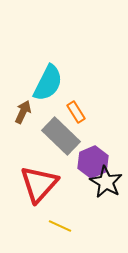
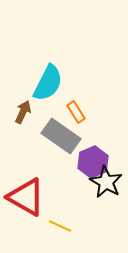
gray rectangle: rotated 9 degrees counterclockwise
red triangle: moved 13 px left, 13 px down; rotated 42 degrees counterclockwise
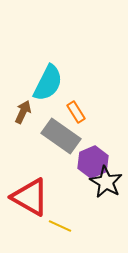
red triangle: moved 4 px right
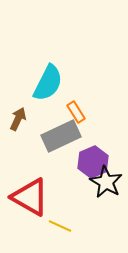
brown arrow: moved 5 px left, 7 px down
gray rectangle: rotated 60 degrees counterclockwise
